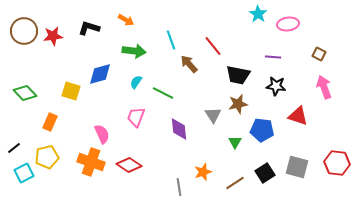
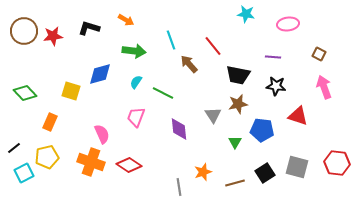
cyan star: moved 12 px left; rotated 24 degrees counterclockwise
brown line: rotated 18 degrees clockwise
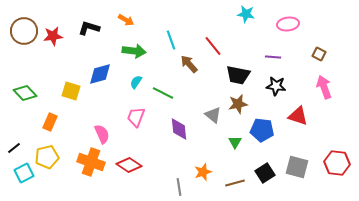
gray triangle: rotated 18 degrees counterclockwise
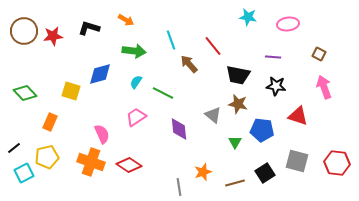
cyan star: moved 2 px right, 3 px down
brown star: rotated 24 degrees clockwise
pink trapezoid: rotated 35 degrees clockwise
gray square: moved 6 px up
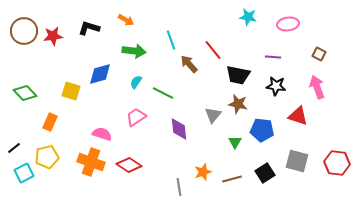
red line: moved 4 px down
pink arrow: moved 7 px left
gray triangle: rotated 30 degrees clockwise
pink semicircle: rotated 48 degrees counterclockwise
brown line: moved 3 px left, 4 px up
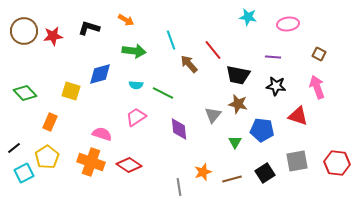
cyan semicircle: moved 3 px down; rotated 120 degrees counterclockwise
yellow pentagon: rotated 20 degrees counterclockwise
gray square: rotated 25 degrees counterclockwise
